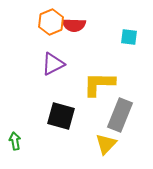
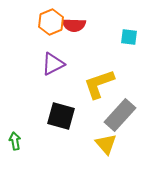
yellow L-shape: rotated 20 degrees counterclockwise
gray rectangle: rotated 20 degrees clockwise
yellow triangle: rotated 25 degrees counterclockwise
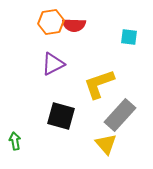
orange hexagon: rotated 15 degrees clockwise
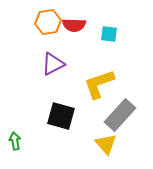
orange hexagon: moved 3 px left
cyan square: moved 20 px left, 3 px up
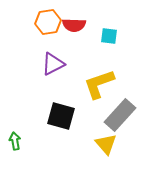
cyan square: moved 2 px down
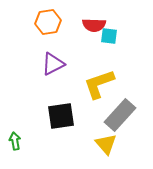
red semicircle: moved 20 px right
black square: rotated 24 degrees counterclockwise
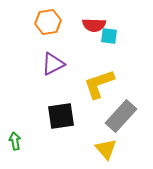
gray rectangle: moved 1 px right, 1 px down
yellow triangle: moved 5 px down
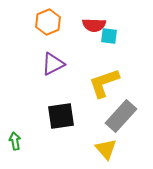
orange hexagon: rotated 15 degrees counterclockwise
yellow L-shape: moved 5 px right, 1 px up
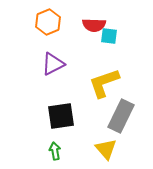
gray rectangle: rotated 16 degrees counterclockwise
green arrow: moved 40 px right, 10 px down
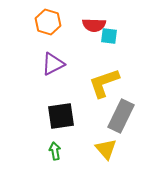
orange hexagon: rotated 20 degrees counterclockwise
